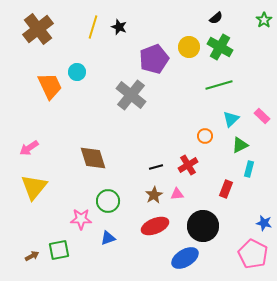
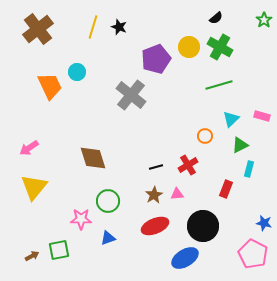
purple pentagon: moved 2 px right
pink rectangle: rotated 28 degrees counterclockwise
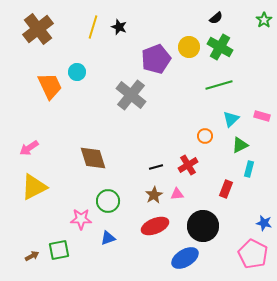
yellow triangle: rotated 24 degrees clockwise
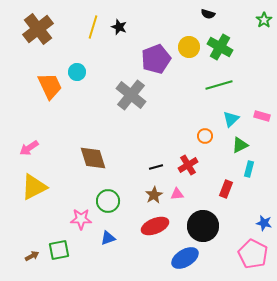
black semicircle: moved 8 px left, 4 px up; rotated 56 degrees clockwise
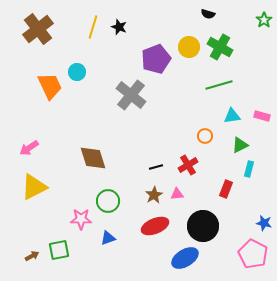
cyan triangle: moved 1 px right, 3 px up; rotated 36 degrees clockwise
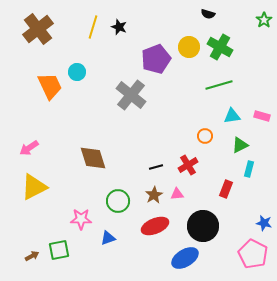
green circle: moved 10 px right
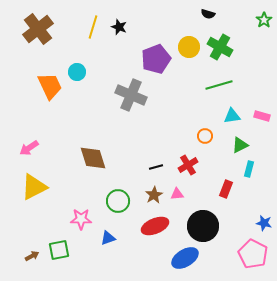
gray cross: rotated 16 degrees counterclockwise
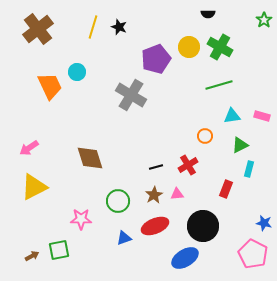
black semicircle: rotated 16 degrees counterclockwise
gray cross: rotated 8 degrees clockwise
brown diamond: moved 3 px left
blue triangle: moved 16 px right
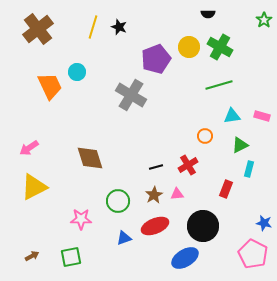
green square: moved 12 px right, 7 px down
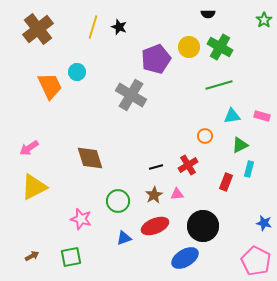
red rectangle: moved 7 px up
pink star: rotated 15 degrees clockwise
pink pentagon: moved 3 px right, 7 px down
